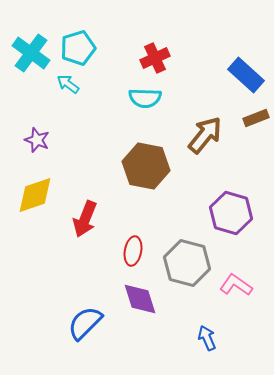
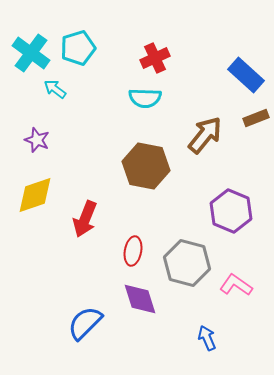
cyan arrow: moved 13 px left, 5 px down
purple hexagon: moved 2 px up; rotated 6 degrees clockwise
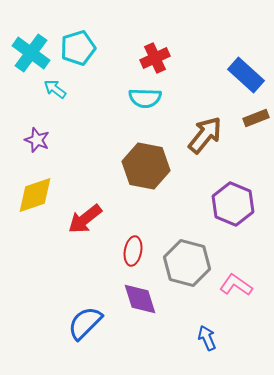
purple hexagon: moved 2 px right, 7 px up
red arrow: rotated 30 degrees clockwise
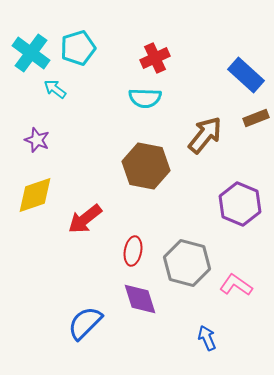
purple hexagon: moved 7 px right
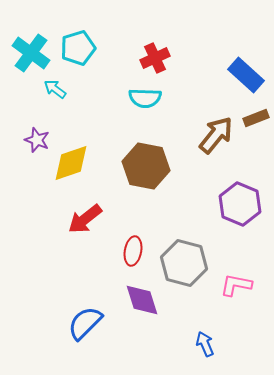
brown arrow: moved 11 px right
yellow diamond: moved 36 px right, 32 px up
gray hexagon: moved 3 px left
pink L-shape: rotated 24 degrees counterclockwise
purple diamond: moved 2 px right, 1 px down
blue arrow: moved 2 px left, 6 px down
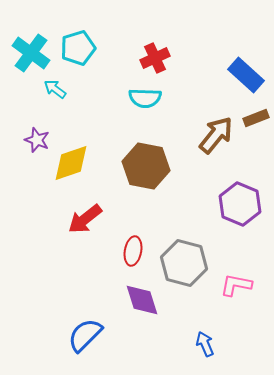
blue semicircle: moved 12 px down
